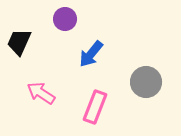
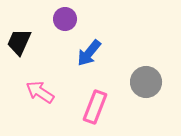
blue arrow: moved 2 px left, 1 px up
pink arrow: moved 1 px left, 1 px up
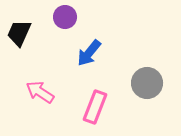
purple circle: moved 2 px up
black trapezoid: moved 9 px up
gray circle: moved 1 px right, 1 px down
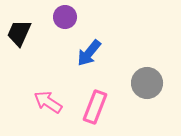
pink arrow: moved 8 px right, 10 px down
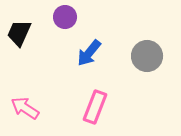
gray circle: moved 27 px up
pink arrow: moved 23 px left, 6 px down
